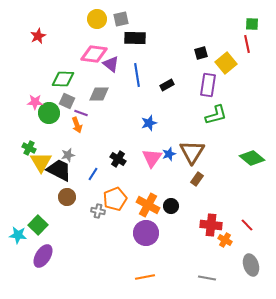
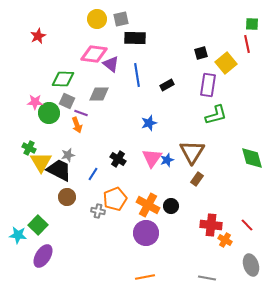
blue star at (169, 154): moved 2 px left, 6 px down
green diamond at (252, 158): rotated 35 degrees clockwise
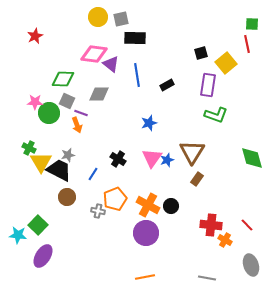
yellow circle at (97, 19): moved 1 px right, 2 px up
red star at (38, 36): moved 3 px left
green L-shape at (216, 115): rotated 35 degrees clockwise
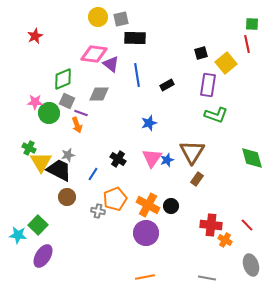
green diamond at (63, 79): rotated 25 degrees counterclockwise
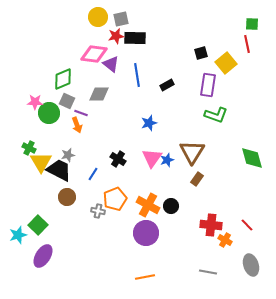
red star at (35, 36): moved 81 px right; rotated 14 degrees clockwise
cyan star at (18, 235): rotated 24 degrees counterclockwise
gray line at (207, 278): moved 1 px right, 6 px up
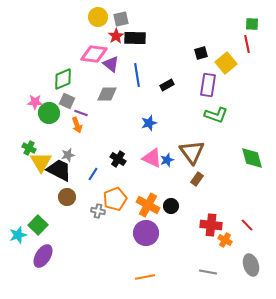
red star at (116, 36): rotated 21 degrees counterclockwise
gray diamond at (99, 94): moved 8 px right
brown triangle at (192, 152): rotated 8 degrees counterclockwise
pink triangle at (152, 158): rotated 40 degrees counterclockwise
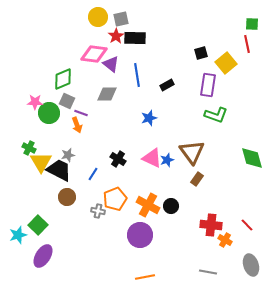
blue star at (149, 123): moved 5 px up
purple circle at (146, 233): moved 6 px left, 2 px down
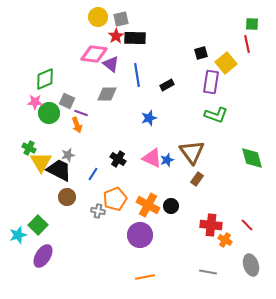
green diamond at (63, 79): moved 18 px left
purple rectangle at (208, 85): moved 3 px right, 3 px up
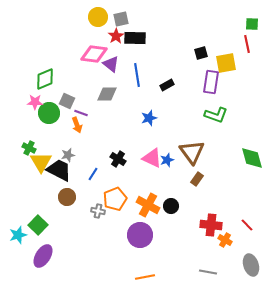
yellow square at (226, 63): rotated 30 degrees clockwise
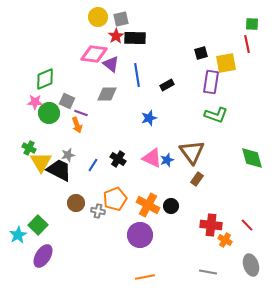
blue line at (93, 174): moved 9 px up
brown circle at (67, 197): moved 9 px right, 6 px down
cyan star at (18, 235): rotated 12 degrees counterclockwise
